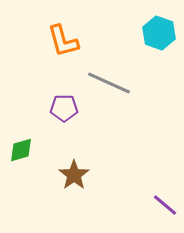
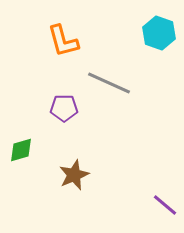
brown star: rotated 12 degrees clockwise
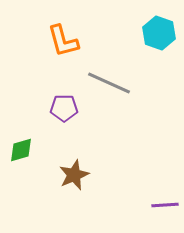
purple line: rotated 44 degrees counterclockwise
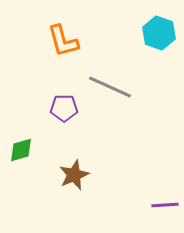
gray line: moved 1 px right, 4 px down
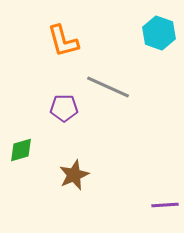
gray line: moved 2 px left
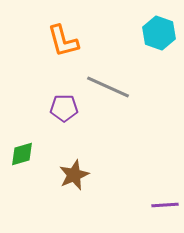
green diamond: moved 1 px right, 4 px down
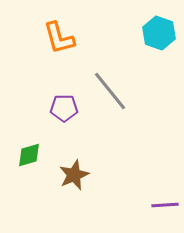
orange L-shape: moved 4 px left, 3 px up
gray line: moved 2 px right, 4 px down; rotated 27 degrees clockwise
green diamond: moved 7 px right, 1 px down
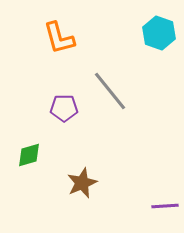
brown star: moved 8 px right, 8 px down
purple line: moved 1 px down
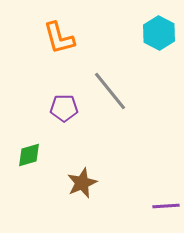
cyan hexagon: rotated 8 degrees clockwise
purple line: moved 1 px right
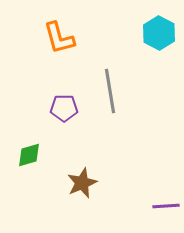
gray line: rotated 30 degrees clockwise
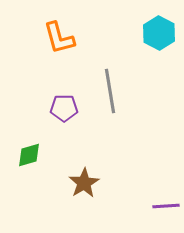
brown star: moved 2 px right; rotated 8 degrees counterclockwise
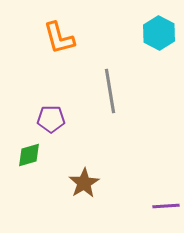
purple pentagon: moved 13 px left, 11 px down
